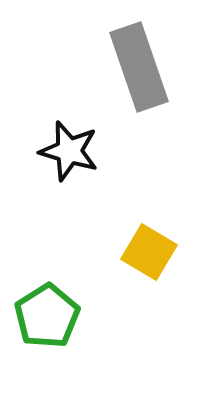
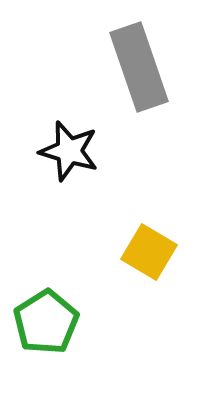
green pentagon: moved 1 px left, 6 px down
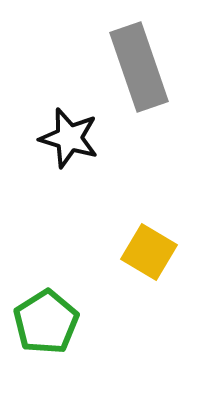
black star: moved 13 px up
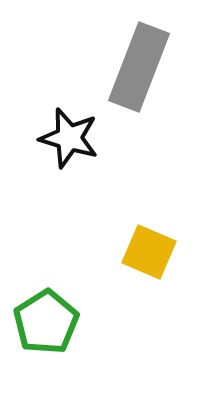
gray rectangle: rotated 40 degrees clockwise
yellow square: rotated 8 degrees counterclockwise
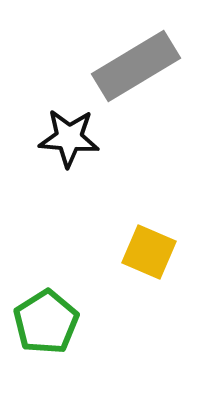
gray rectangle: moved 3 px left, 1 px up; rotated 38 degrees clockwise
black star: rotated 12 degrees counterclockwise
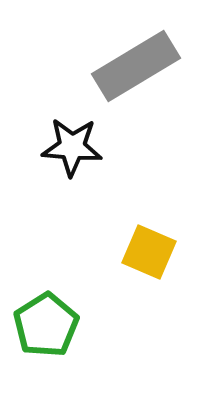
black star: moved 3 px right, 9 px down
green pentagon: moved 3 px down
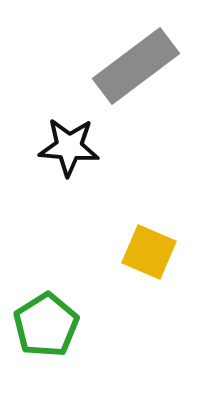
gray rectangle: rotated 6 degrees counterclockwise
black star: moved 3 px left
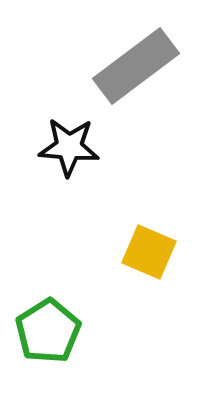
green pentagon: moved 2 px right, 6 px down
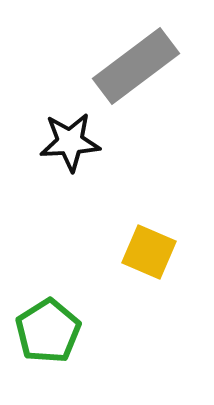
black star: moved 1 px right, 5 px up; rotated 8 degrees counterclockwise
